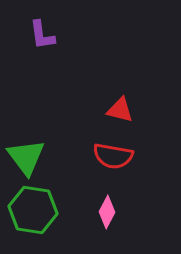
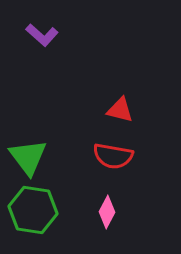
purple L-shape: rotated 40 degrees counterclockwise
green triangle: moved 2 px right
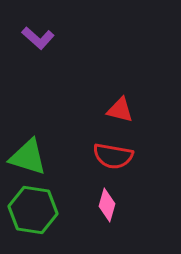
purple L-shape: moved 4 px left, 3 px down
green triangle: rotated 36 degrees counterclockwise
pink diamond: moved 7 px up; rotated 12 degrees counterclockwise
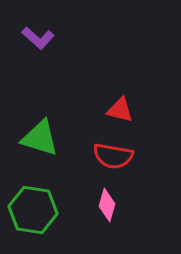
green triangle: moved 12 px right, 19 px up
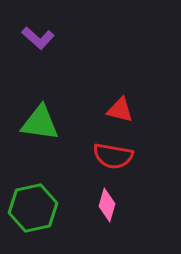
green triangle: moved 15 px up; rotated 9 degrees counterclockwise
green hexagon: moved 2 px up; rotated 21 degrees counterclockwise
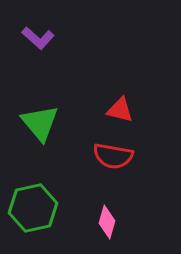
green triangle: rotated 42 degrees clockwise
pink diamond: moved 17 px down
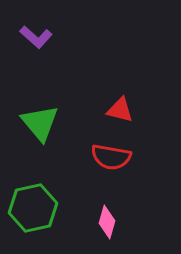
purple L-shape: moved 2 px left, 1 px up
red semicircle: moved 2 px left, 1 px down
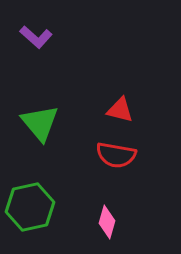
red semicircle: moved 5 px right, 2 px up
green hexagon: moved 3 px left, 1 px up
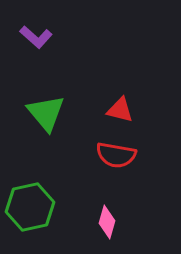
green triangle: moved 6 px right, 10 px up
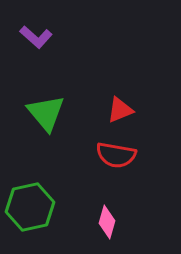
red triangle: rotated 36 degrees counterclockwise
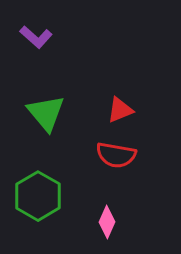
green hexagon: moved 8 px right, 11 px up; rotated 18 degrees counterclockwise
pink diamond: rotated 8 degrees clockwise
